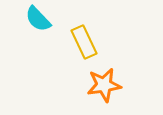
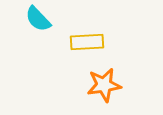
yellow rectangle: moved 3 px right; rotated 68 degrees counterclockwise
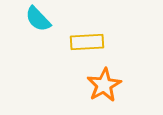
orange star: rotated 20 degrees counterclockwise
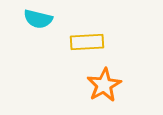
cyan semicircle: rotated 32 degrees counterclockwise
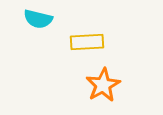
orange star: moved 1 px left
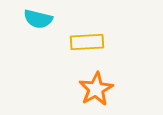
orange star: moved 7 px left, 4 px down
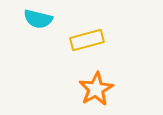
yellow rectangle: moved 2 px up; rotated 12 degrees counterclockwise
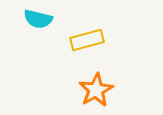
orange star: moved 1 px down
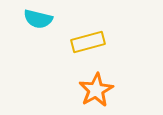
yellow rectangle: moved 1 px right, 2 px down
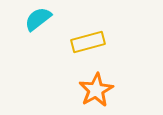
cyan semicircle: rotated 128 degrees clockwise
